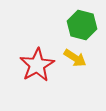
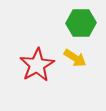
green hexagon: moved 1 px left, 2 px up; rotated 16 degrees counterclockwise
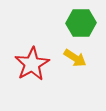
red star: moved 5 px left, 1 px up
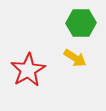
red star: moved 4 px left, 6 px down
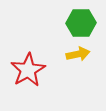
yellow arrow: moved 3 px right, 4 px up; rotated 45 degrees counterclockwise
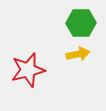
red star: rotated 16 degrees clockwise
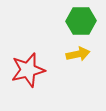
green hexagon: moved 2 px up
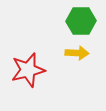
yellow arrow: moved 1 px left, 1 px up; rotated 15 degrees clockwise
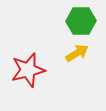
yellow arrow: rotated 35 degrees counterclockwise
